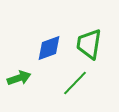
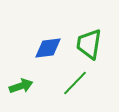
blue diamond: moved 1 px left; rotated 12 degrees clockwise
green arrow: moved 2 px right, 8 px down
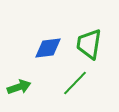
green arrow: moved 2 px left, 1 px down
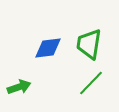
green line: moved 16 px right
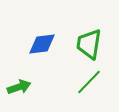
blue diamond: moved 6 px left, 4 px up
green line: moved 2 px left, 1 px up
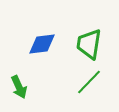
green arrow: rotated 85 degrees clockwise
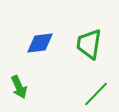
blue diamond: moved 2 px left, 1 px up
green line: moved 7 px right, 12 px down
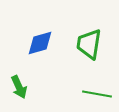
blue diamond: rotated 8 degrees counterclockwise
green line: moved 1 px right; rotated 56 degrees clockwise
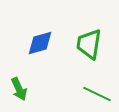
green arrow: moved 2 px down
green line: rotated 16 degrees clockwise
